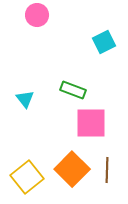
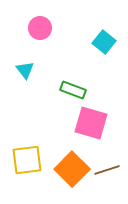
pink circle: moved 3 px right, 13 px down
cyan square: rotated 25 degrees counterclockwise
cyan triangle: moved 29 px up
pink square: rotated 16 degrees clockwise
brown line: rotated 70 degrees clockwise
yellow square: moved 17 px up; rotated 32 degrees clockwise
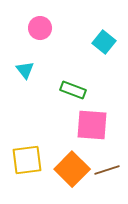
pink square: moved 1 px right, 2 px down; rotated 12 degrees counterclockwise
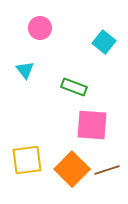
green rectangle: moved 1 px right, 3 px up
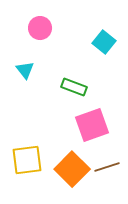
pink square: rotated 24 degrees counterclockwise
brown line: moved 3 px up
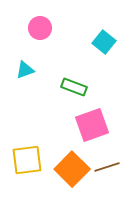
cyan triangle: rotated 48 degrees clockwise
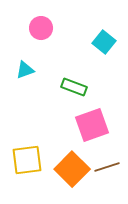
pink circle: moved 1 px right
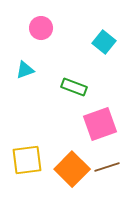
pink square: moved 8 px right, 1 px up
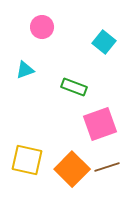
pink circle: moved 1 px right, 1 px up
yellow square: rotated 20 degrees clockwise
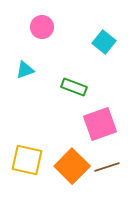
orange square: moved 3 px up
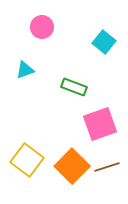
yellow square: rotated 24 degrees clockwise
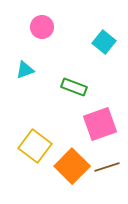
yellow square: moved 8 px right, 14 px up
